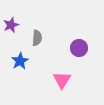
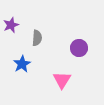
blue star: moved 2 px right, 3 px down
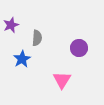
blue star: moved 5 px up
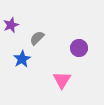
gray semicircle: rotated 140 degrees counterclockwise
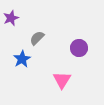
purple star: moved 7 px up
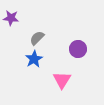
purple star: rotated 28 degrees clockwise
purple circle: moved 1 px left, 1 px down
blue star: moved 12 px right
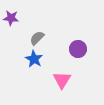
blue star: rotated 12 degrees counterclockwise
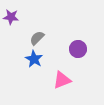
purple star: moved 1 px up
pink triangle: rotated 36 degrees clockwise
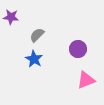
gray semicircle: moved 3 px up
pink triangle: moved 24 px right
